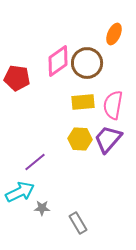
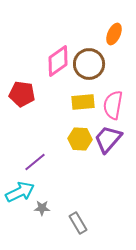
brown circle: moved 2 px right, 1 px down
red pentagon: moved 5 px right, 16 px down
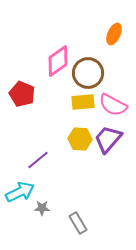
brown circle: moved 1 px left, 9 px down
red pentagon: rotated 15 degrees clockwise
pink semicircle: rotated 72 degrees counterclockwise
purple line: moved 3 px right, 2 px up
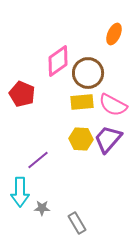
yellow rectangle: moved 1 px left
yellow hexagon: moved 1 px right
cyan arrow: rotated 116 degrees clockwise
gray rectangle: moved 1 px left
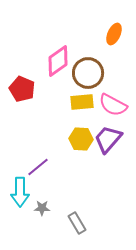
red pentagon: moved 5 px up
purple line: moved 7 px down
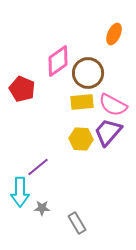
purple trapezoid: moved 7 px up
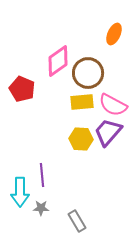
purple line: moved 4 px right, 8 px down; rotated 55 degrees counterclockwise
gray star: moved 1 px left
gray rectangle: moved 2 px up
